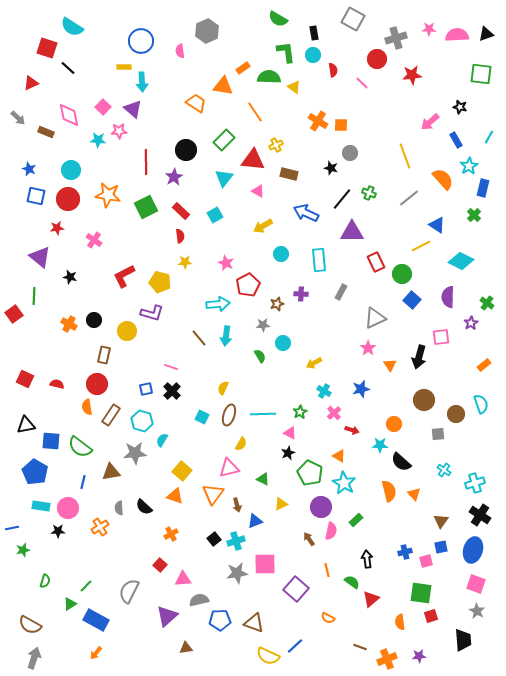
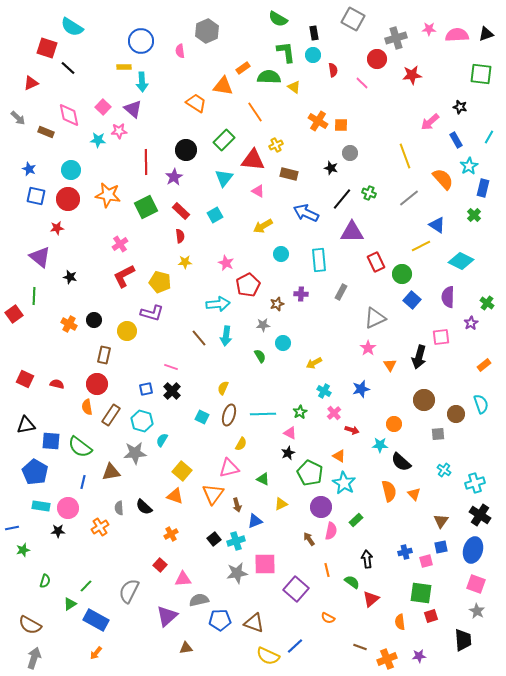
pink cross at (94, 240): moved 26 px right, 4 px down; rotated 21 degrees clockwise
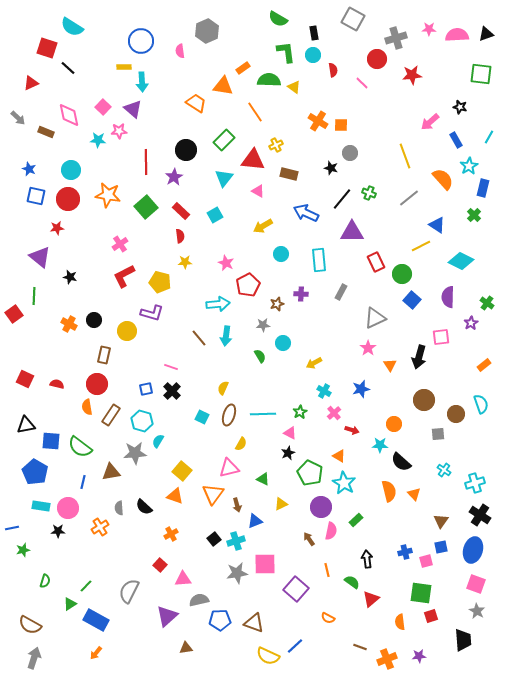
green semicircle at (269, 77): moved 3 px down
green square at (146, 207): rotated 15 degrees counterclockwise
cyan semicircle at (162, 440): moved 4 px left, 1 px down
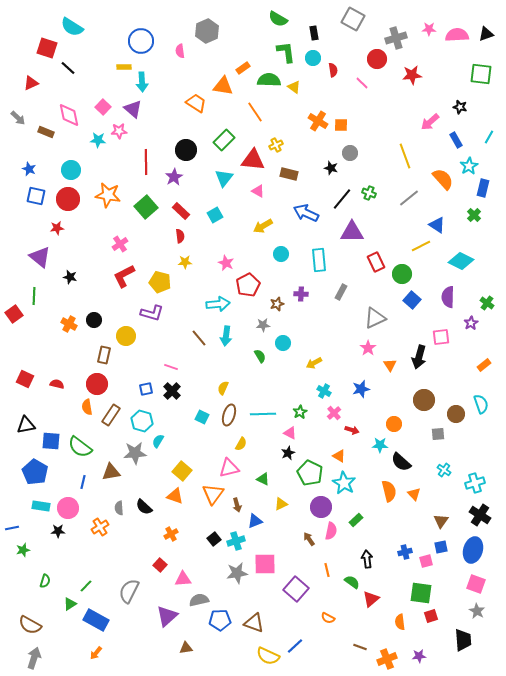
cyan circle at (313, 55): moved 3 px down
yellow circle at (127, 331): moved 1 px left, 5 px down
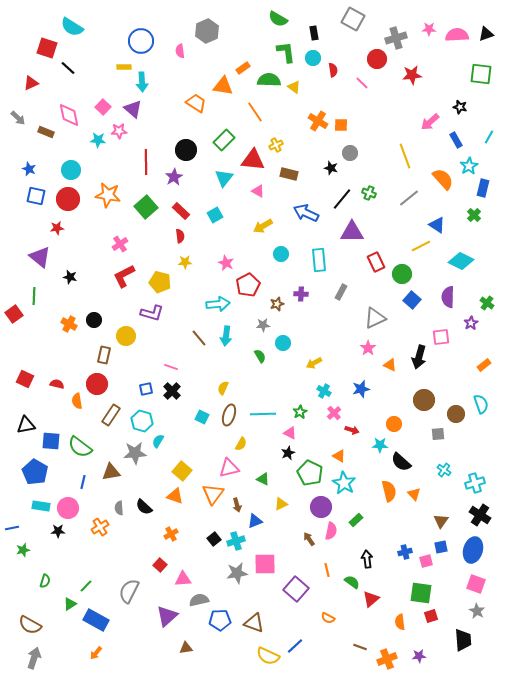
orange triangle at (390, 365): rotated 32 degrees counterclockwise
orange semicircle at (87, 407): moved 10 px left, 6 px up
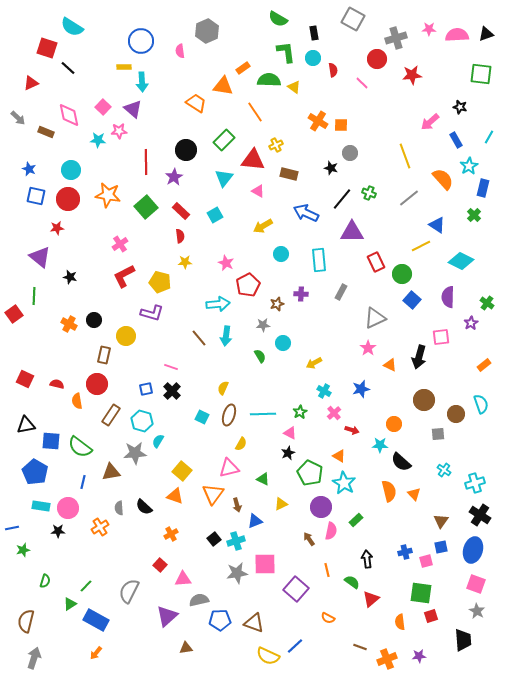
brown semicircle at (30, 625): moved 4 px left, 4 px up; rotated 75 degrees clockwise
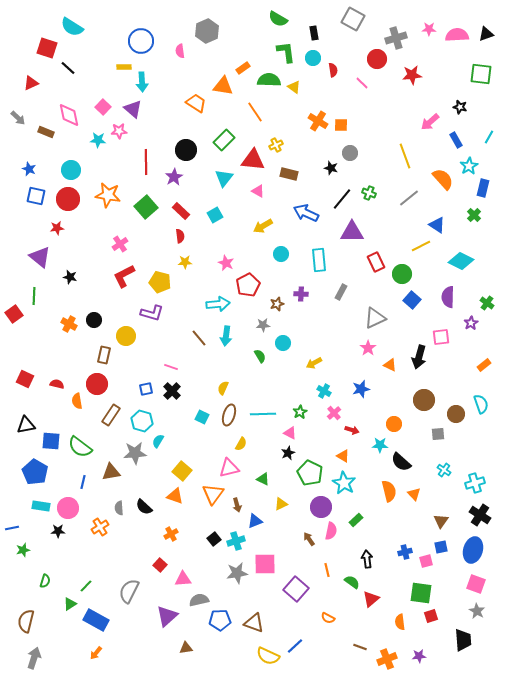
orange triangle at (339, 456): moved 4 px right
